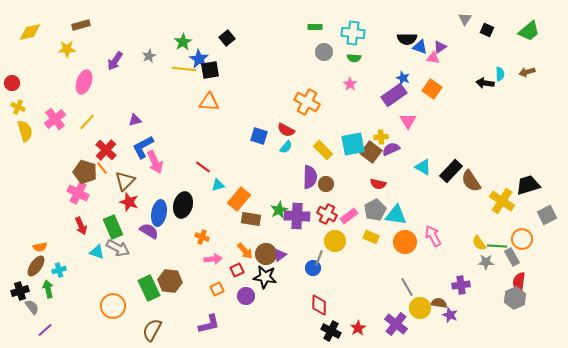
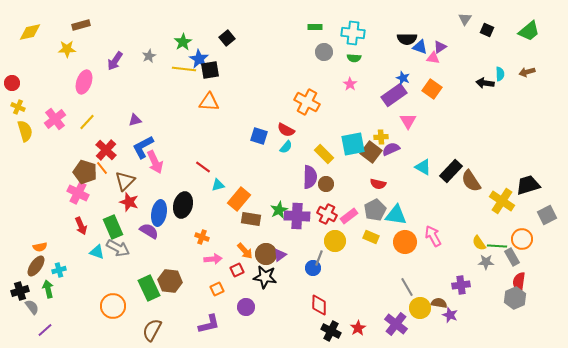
yellow rectangle at (323, 150): moved 1 px right, 4 px down
purple circle at (246, 296): moved 11 px down
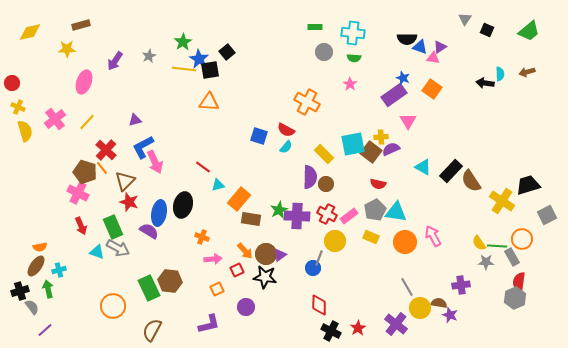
black square at (227, 38): moved 14 px down
cyan triangle at (396, 215): moved 3 px up
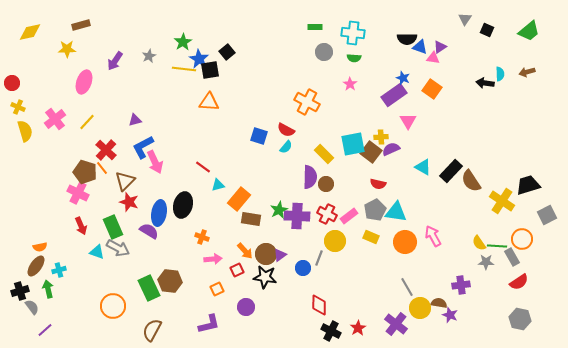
blue circle at (313, 268): moved 10 px left
red semicircle at (519, 282): rotated 132 degrees counterclockwise
gray hexagon at (515, 298): moved 5 px right, 21 px down; rotated 25 degrees counterclockwise
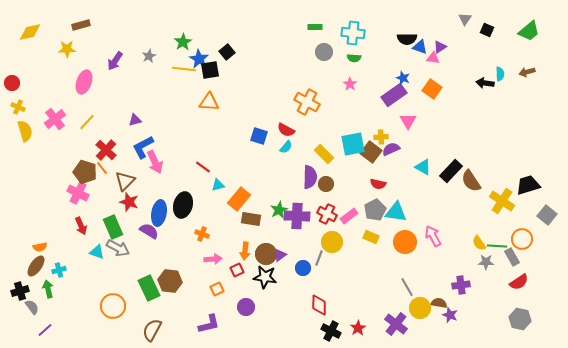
gray square at (547, 215): rotated 24 degrees counterclockwise
orange cross at (202, 237): moved 3 px up
yellow circle at (335, 241): moved 3 px left, 1 px down
orange arrow at (245, 251): rotated 48 degrees clockwise
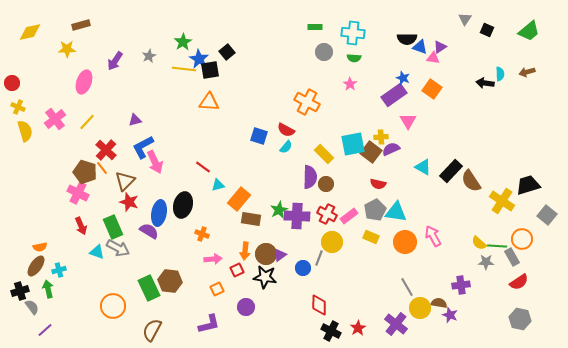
yellow semicircle at (479, 243): rotated 14 degrees counterclockwise
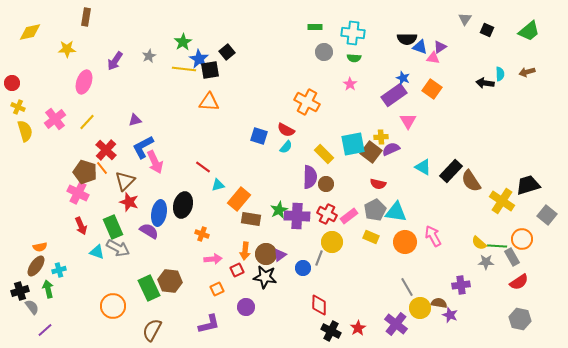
brown rectangle at (81, 25): moved 5 px right, 8 px up; rotated 66 degrees counterclockwise
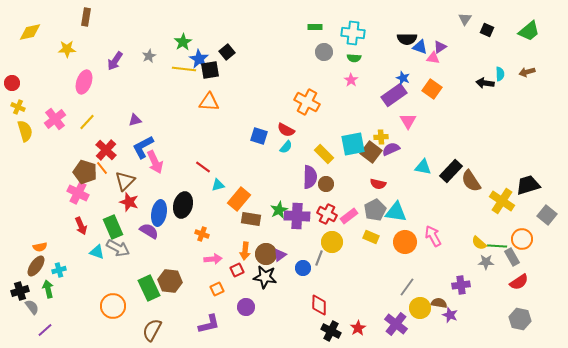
pink star at (350, 84): moved 1 px right, 4 px up
cyan triangle at (423, 167): rotated 18 degrees counterclockwise
gray line at (407, 287): rotated 66 degrees clockwise
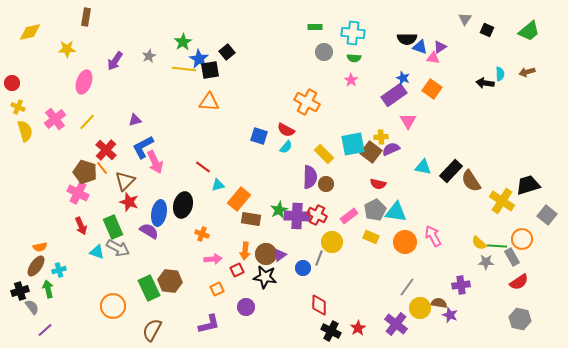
red cross at (327, 214): moved 10 px left, 1 px down
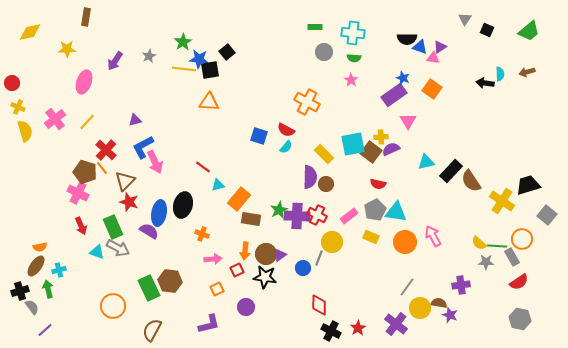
blue star at (199, 59): rotated 24 degrees counterclockwise
cyan triangle at (423, 167): moved 3 px right, 5 px up; rotated 24 degrees counterclockwise
